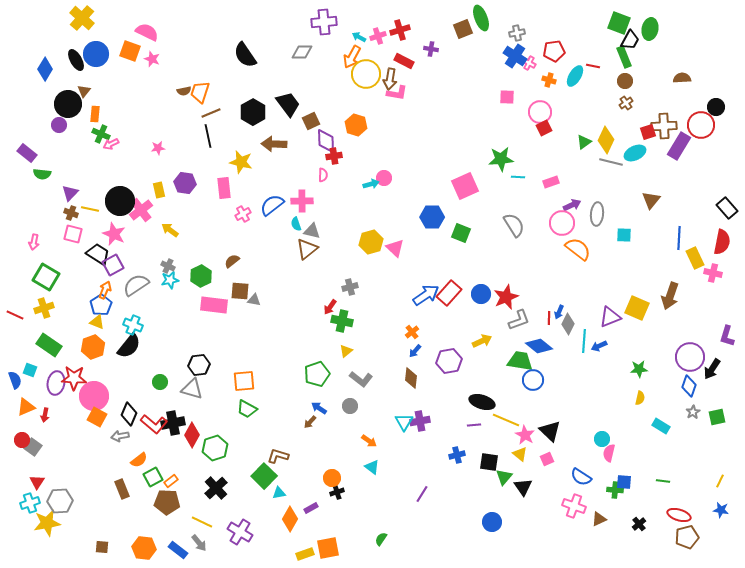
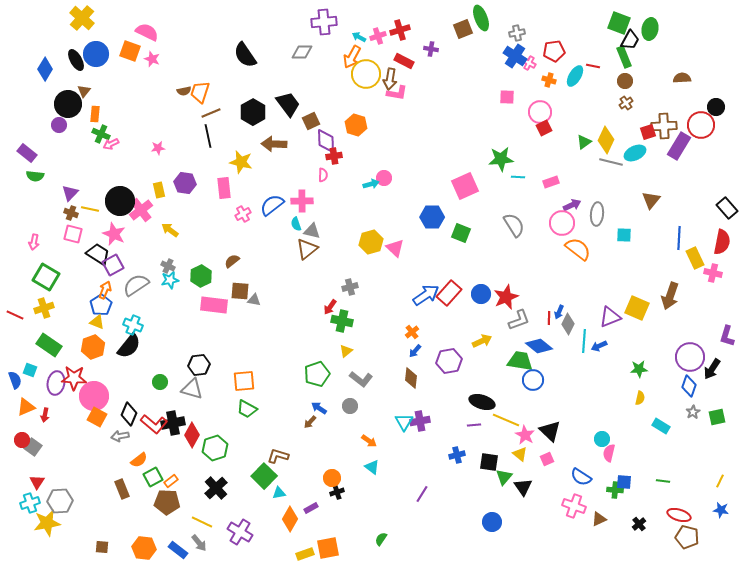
green semicircle at (42, 174): moved 7 px left, 2 px down
brown pentagon at (687, 537): rotated 30 degrees clockwise
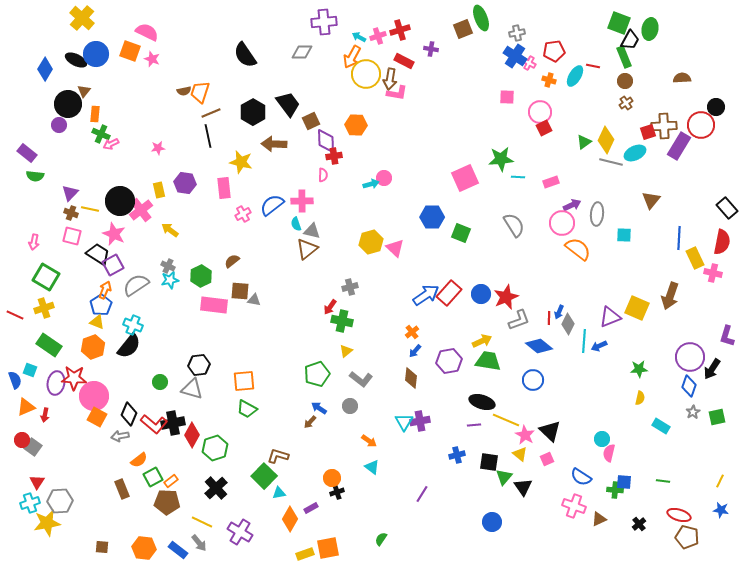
black ellipse at (76, 60): rotated 35 degrees counterclockwise
orange hexagon at (356, 125): rotated 15 degrees counterclockwise
pink square at (465, 186): moved 8 px up
pink square at (73, 234): moved 1 px left, 2 px down
green trapezoid at (520, 361): moved 32 px left
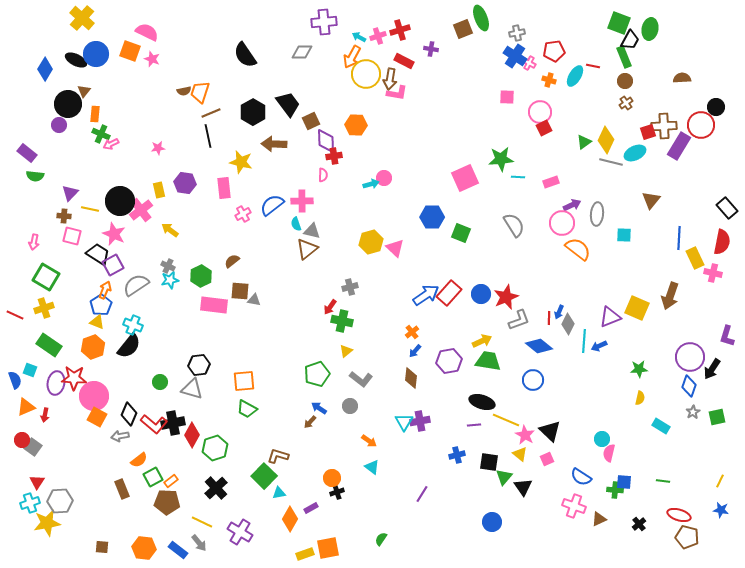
brown cross at (71, 213): moved 7 px left, 3 px down; rotated 16 degrees counterclockwise
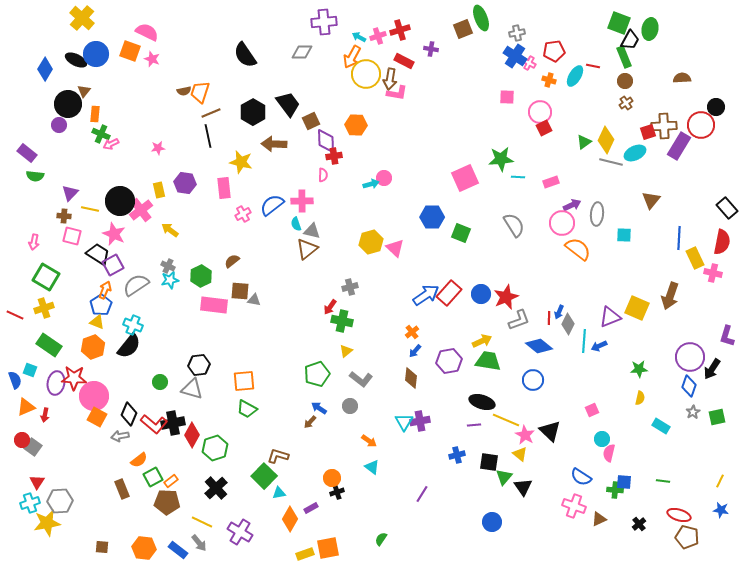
pink square at (547, 459): moved 45 px right, 49 px up
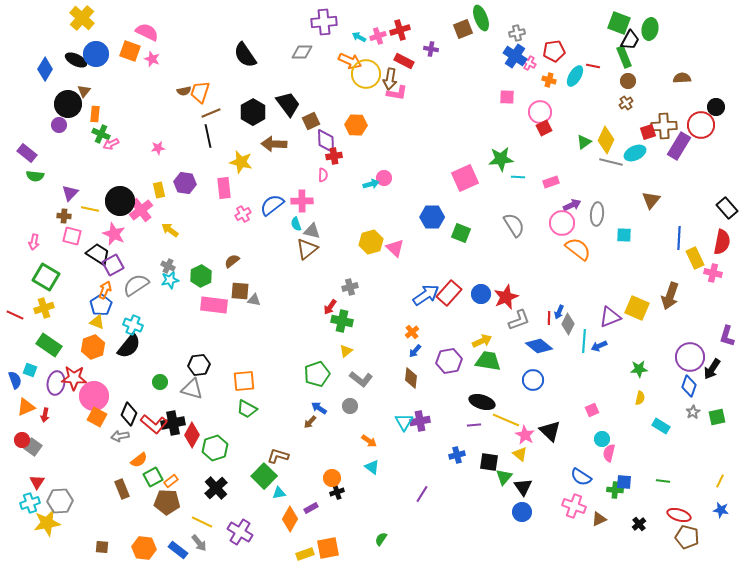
orange arrow at (352, 57): moved 2 px left, 4 px down; rotated 95 degrees counterclockwise
brown circle at (625, 81): moved 3 px right
blue circle at (492, 522): moved 30 px right, 10 px up
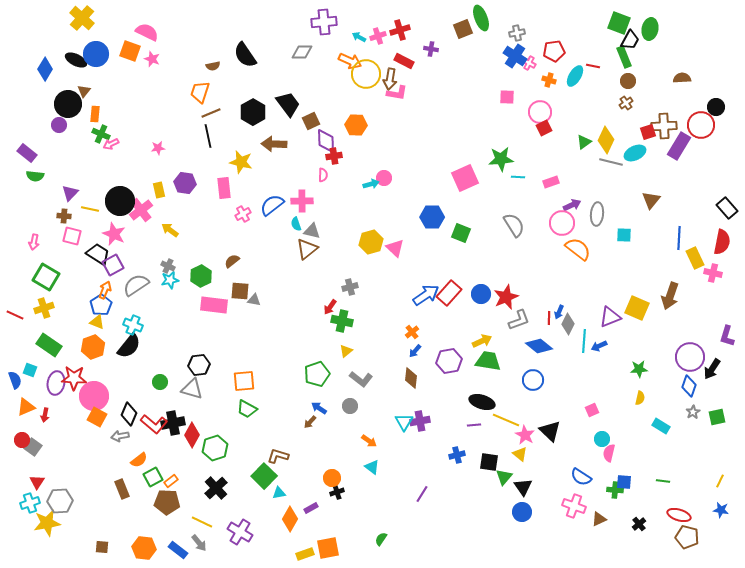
brown semicircle at (184, 91): moved 29 px right, 25 px up
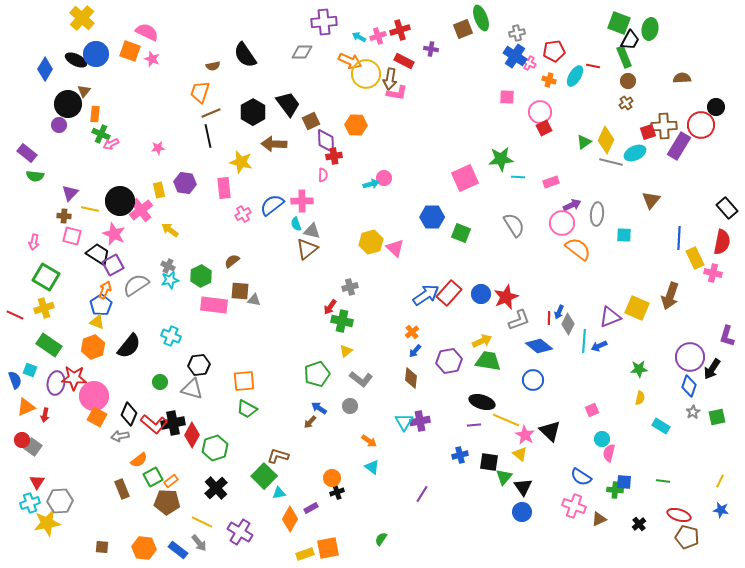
cyan cross at (133, 325): moved 38 px right, 11 px down
blue cross at (457, 455): moved 3 px right
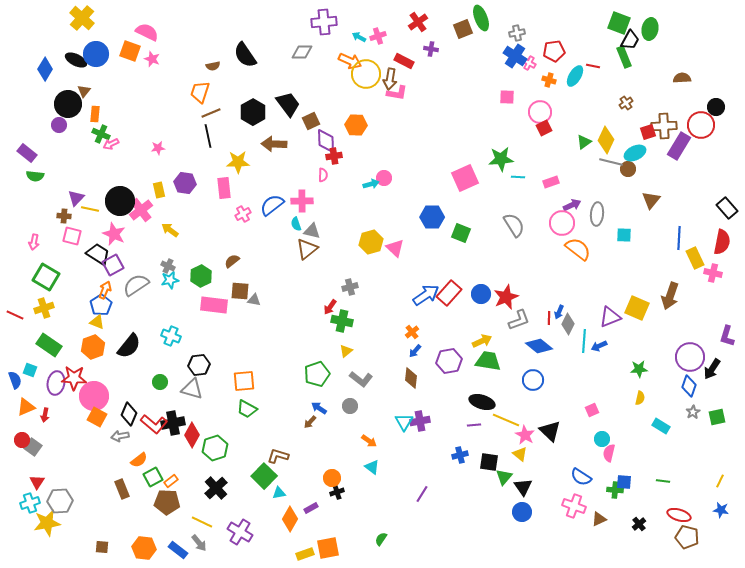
red cross at (400, 30): moved 18 px right, 8 px up; rotated 18 degrees counterclockwise
brown circle at (628, 81): moved 88 px down
yellow star at (241, 162): moved 3 px left; rotated 15 degrees counterclockwise
purple triangle at (70, 193): moved 6 px right, 5 px down
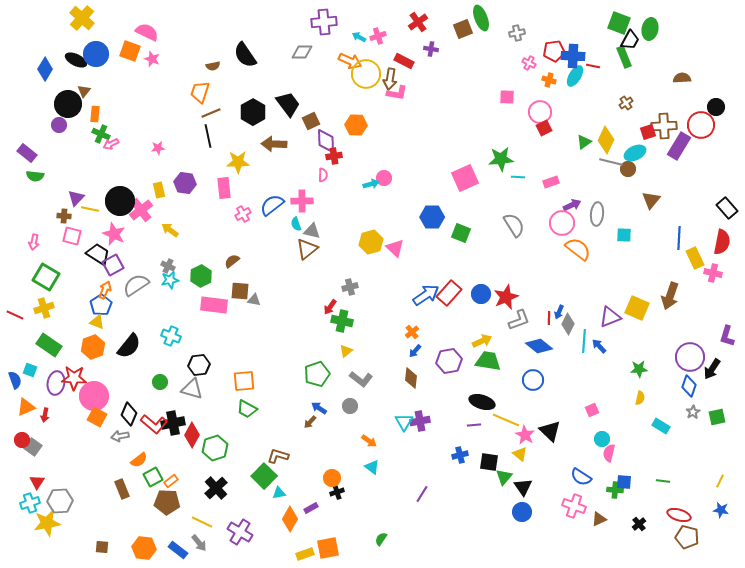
blue cross at (515, 56): moved 58 px right; rotated 30 degrees counterclockwise
blue arrow at (599, 346): rotated 70 degrees clockwise
